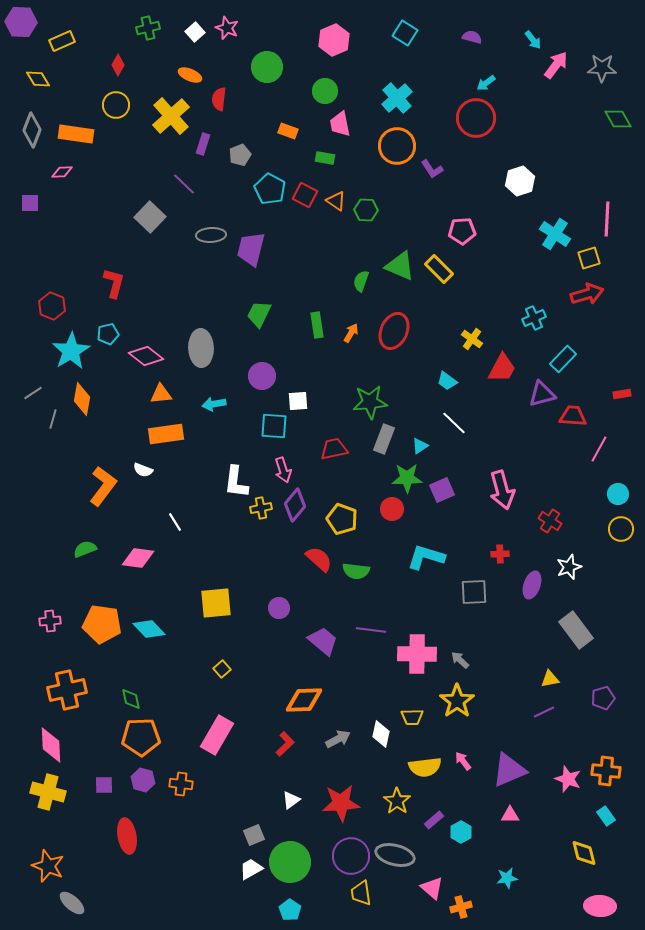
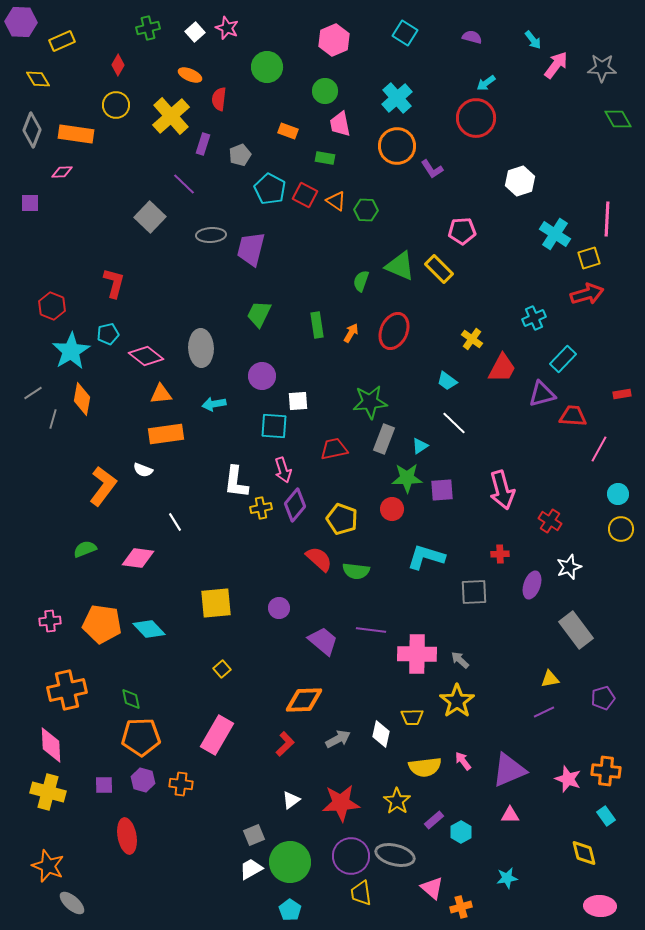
purple square at (442, 490): rotated 20 degrees clockwise
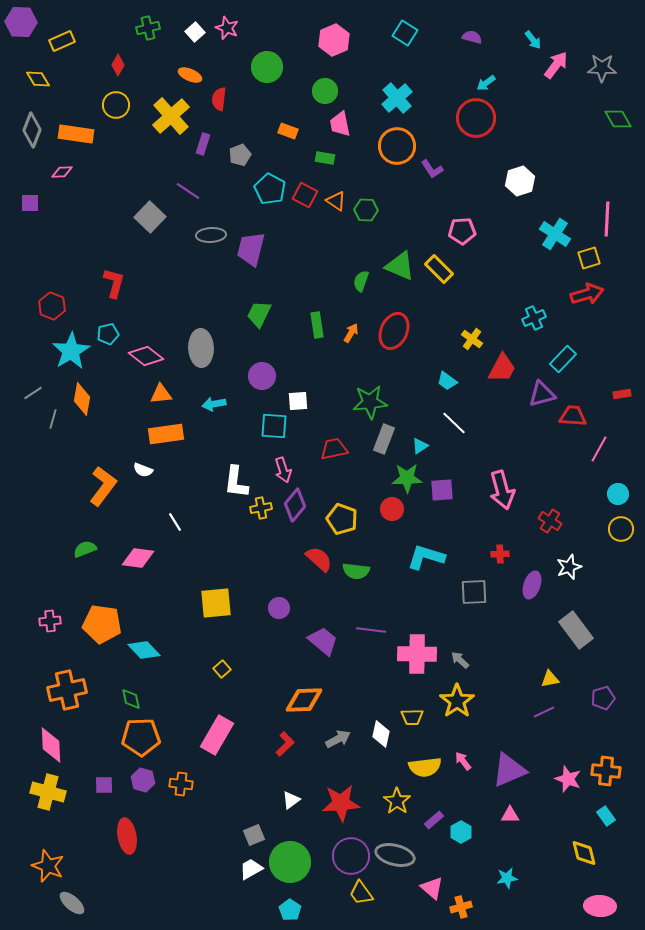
purple line at (184, 184): moved 4 px right, 7 px down; rotated 10 degrees counterclockwise
cyan diamond at (149, 629): moved 5 px left, 21 px down
yellow trapezoid at (361, 893): rotated 28 degrees counterclockwise
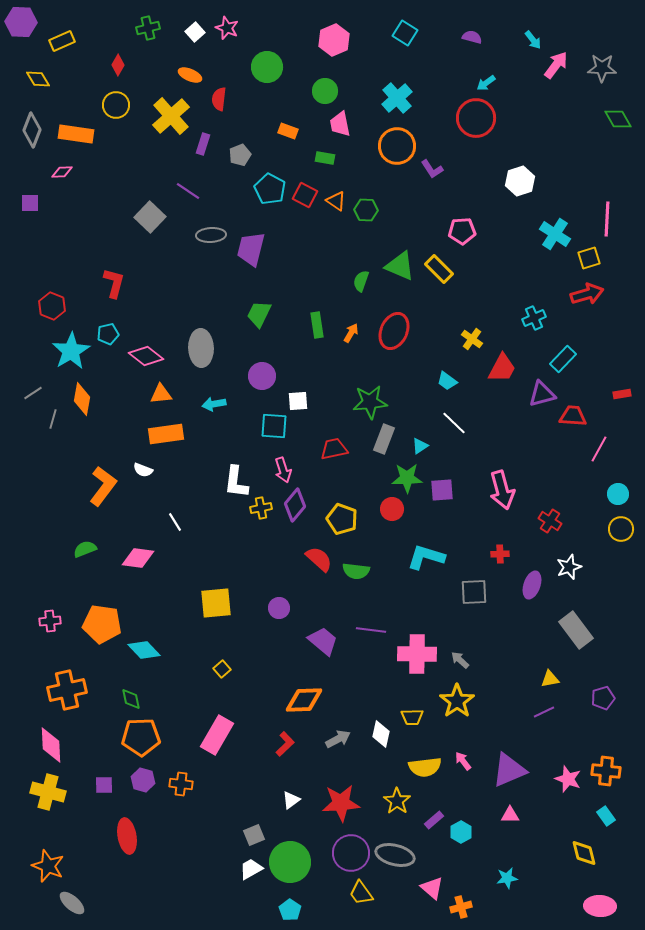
purple circle at (351, 856): moved 3 px up
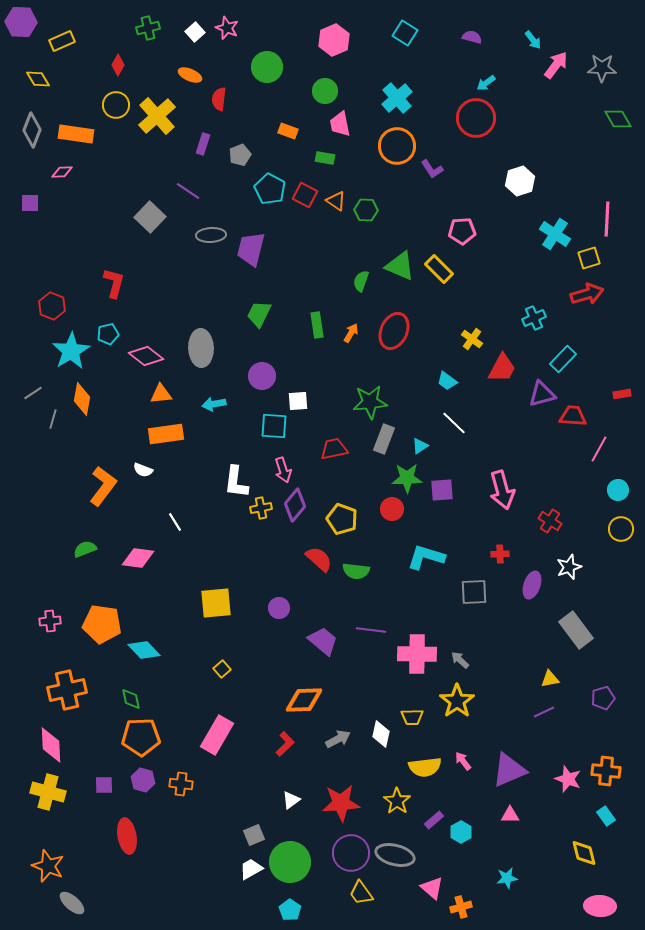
yellow cross at (171, 116): moved 14 px left
cyan circle at (618, 494): moved 4 px up
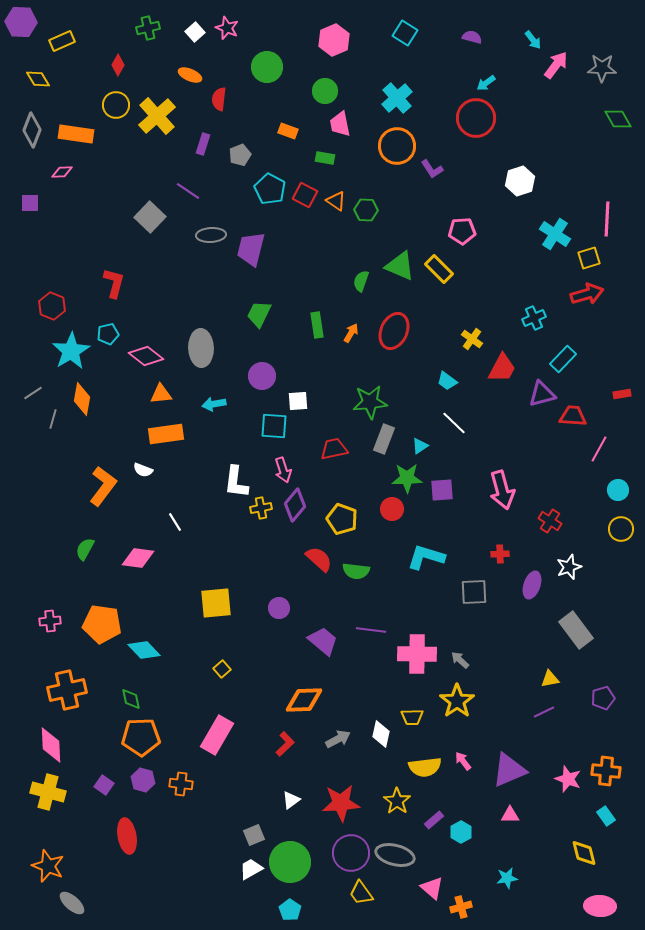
green semicircle at (85, 549): rotated 40 degrees counterclockwise
purple square at (104, 785): rotated 36 degrees clockwise
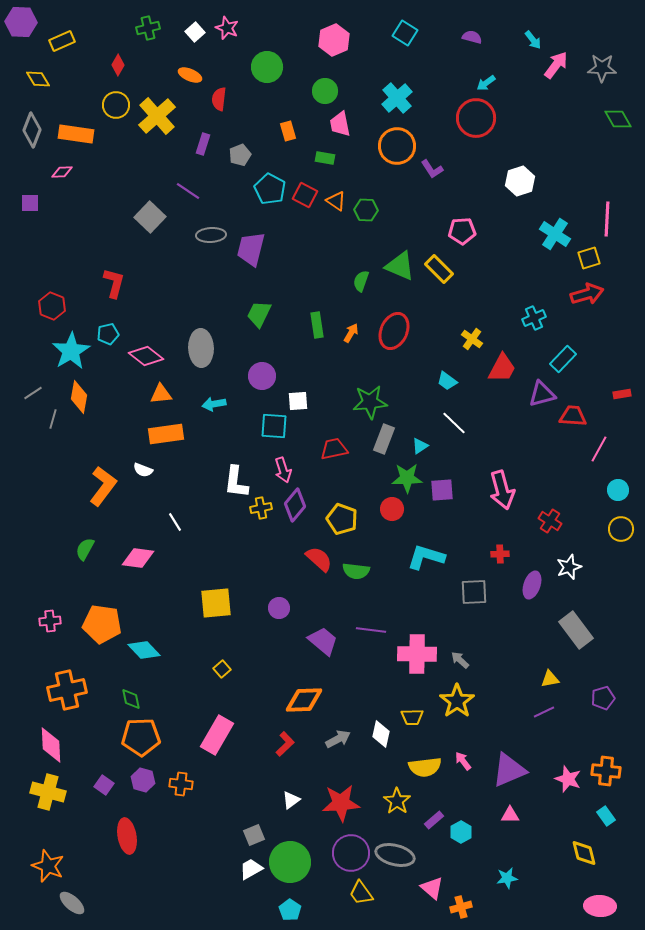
orange rectangle at (288, 131): rotated 54 degrees clockwise
orange diamond at (82, 399): moved 3 px left, 2 px up
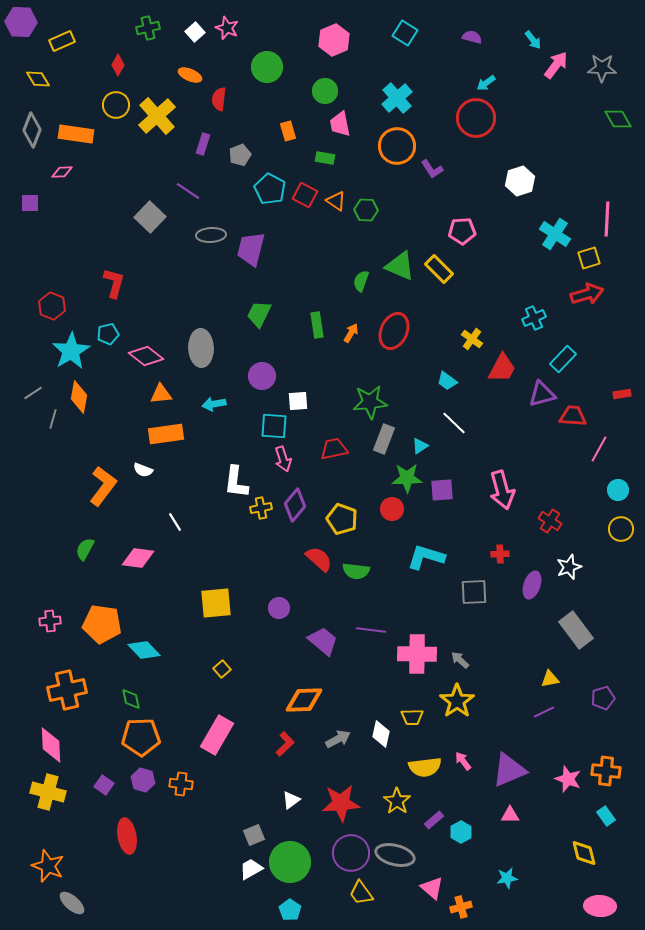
pink arrow at (283, 470): moved 11 px up
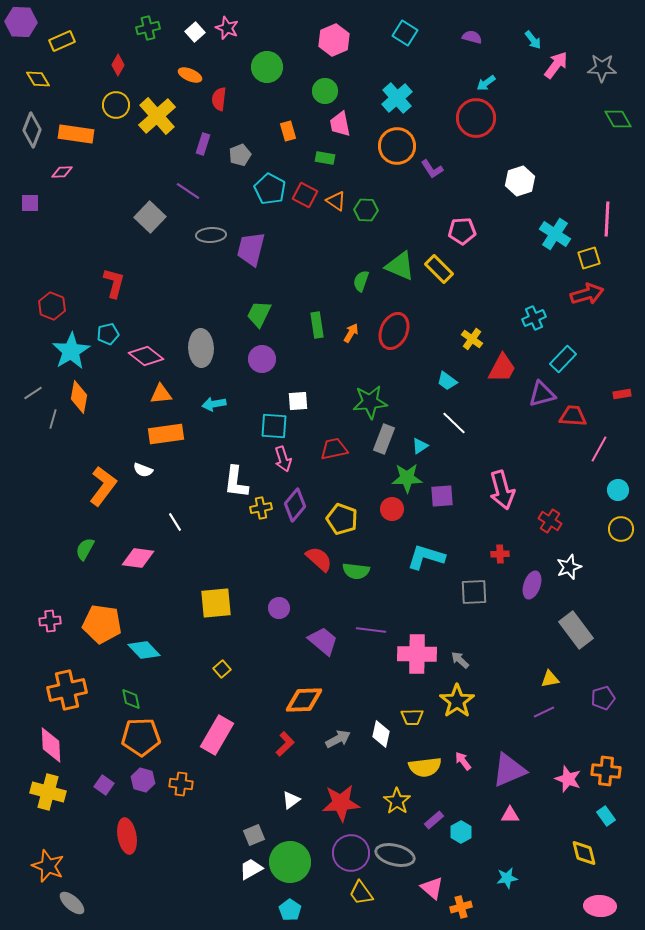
purple circle at (262, 376): moved 17 px up
purple square at (442, 490): moved 6 px down
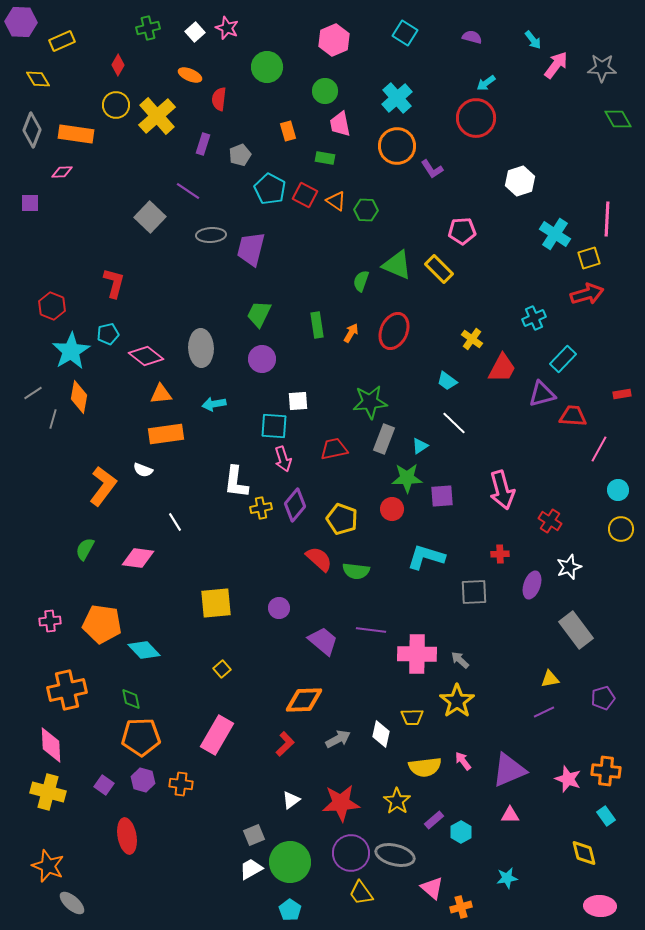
green triangle at (400, 266): moved 3 px left, 1 px up
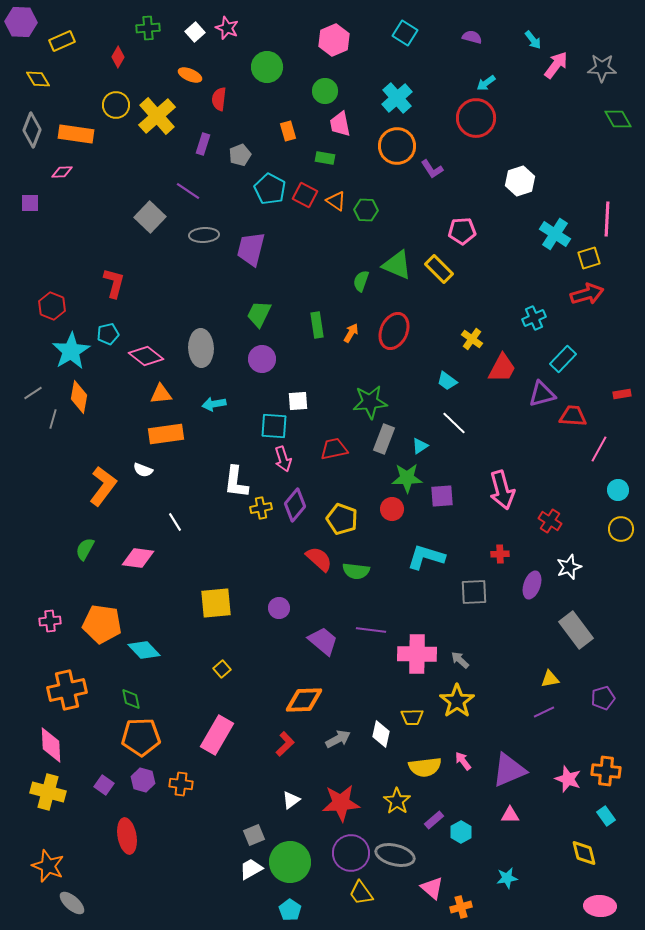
green cross at (148, 28): rotated 10 degrees clockwise
red diamond at (118, 65): moved 8 px up
gray ellipse at (211, 235): moved 7 px left
